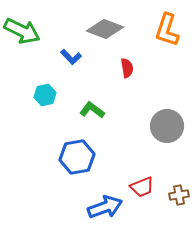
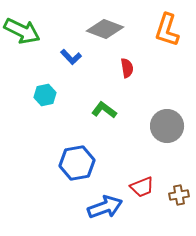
green L-shape: moved 12 px right
blue hexagon: moved 6 px down
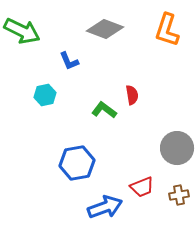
blue L-shape: moved 2 px left, 4 px down; rotated 20 degrees clockwise
red semicircle: moved 5 px right, 27 px down
gray circle: moved 10 px right, 22 px down
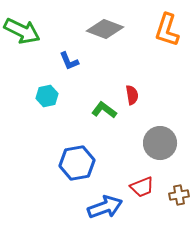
cyan hexagon: moved 2 px right, 1 px down
gray circle: moved 17 px left, 5 px up
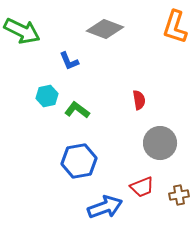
orange L-shape: moved 8 px right, 3 px up
red semicircle: moved 7 px right, 5 px down
green L-shape: moved 27 px left
blue hexagon: moved 2 px right, 2 px up
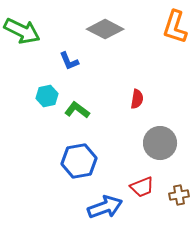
gray diamond: rotated 6 degrees clockwise
red semicircle: moved 2 px left, 1 px up; rotated 18 degrees clockwise
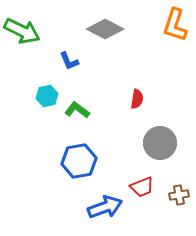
orange L-shape: moved 2 px up
